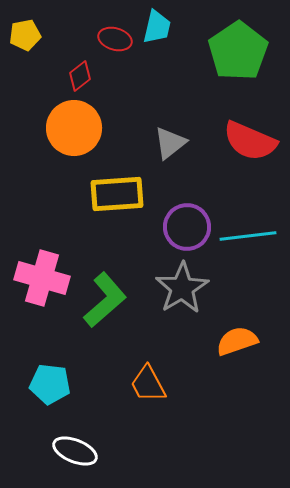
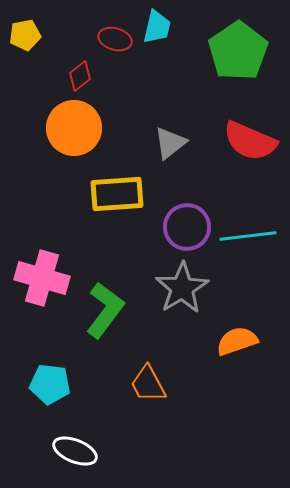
green L-shape: moved 10 px down; rotated 12 degrees counterclockwise
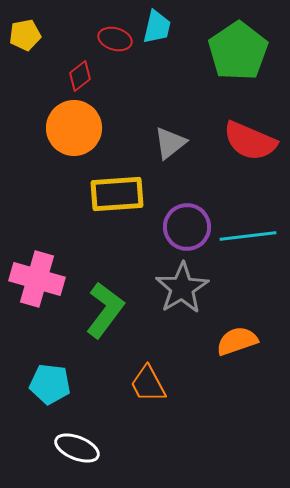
pink cross: moved 5 px left, 1 px down
white ellipse: moved 2 px right, 3 px up
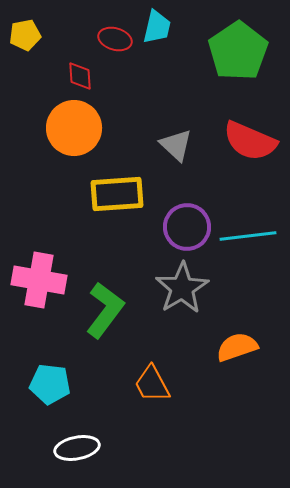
red diamond: rotated 56 degrees counterclockwise
gray triangle: moved 6 px right, 2 px down; rotated 39 degrees counterclockwise
pink cross: moved 2 px right, 1 px down; rotated 6 degrees counterclockwise
orange semicircle: moved 6 px down
orange trapezoid: moved 4 px right
white ellipse: rotated 33 degrees counterclockwise
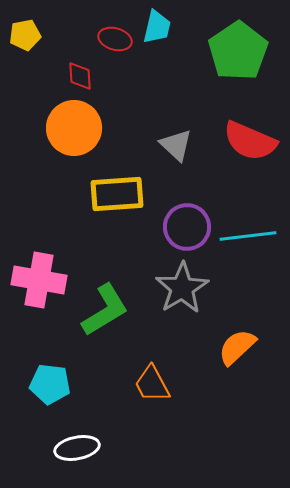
green L-shape: rotated 22 degrees clockwise
orange semicircle: rotated 24 degrees counterclockwise
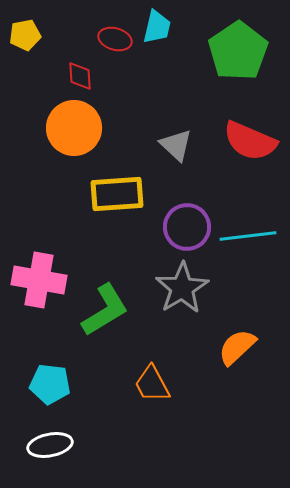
white ellipse: moved 27 px left, 3 px up
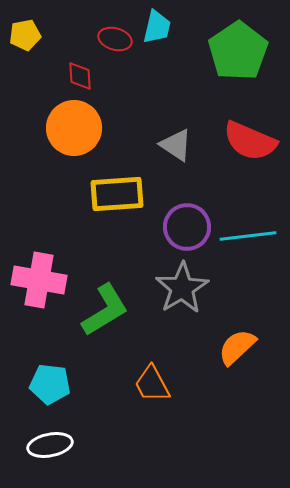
gray triangle: rotated 9 degrees counterclockwise
